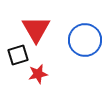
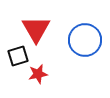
black square: moved 1 px down
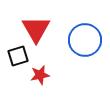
red star: moved 2 px right, 1 px down
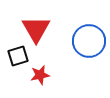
blue circle: moved 4 px right, 1 px down
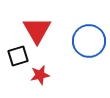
red triangle: moved 1 px right, 1 px down
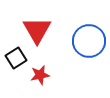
black square: moved 2 px left, 2 px down; rotated 15 degrees counterclockwise
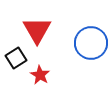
blue circle: moved 2 px right, 2 px down
red star: rotated 30 degrees counterclockwise
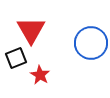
red triangle: moved 6 px left
black square: rotated 10 degrees clockwise
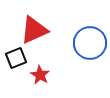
red triangle: moved 3 px right; rotated 36 degrees clockwise
blue circle: moved 1 px left
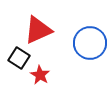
red triangle: moved 4 px right
black square: moved 3 px right; rotated 35 degrees counterclockwise
